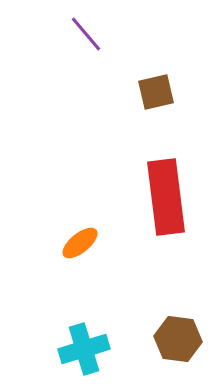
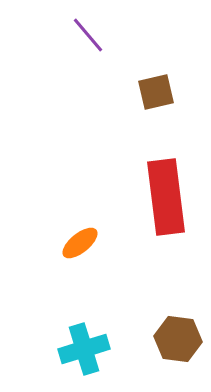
purple line: moved 2 px right, 1 px down
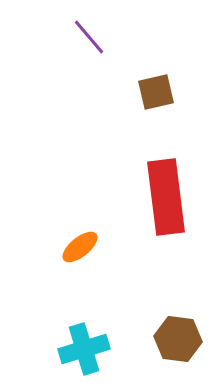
purple line: moved 1 px right, 2 px down
orange ellipse: moved 4 px down
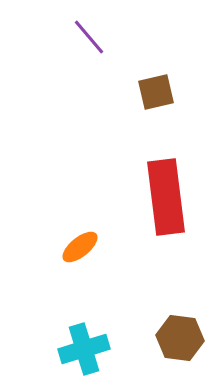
brown hexagon: moved 2 px right, 1 px up
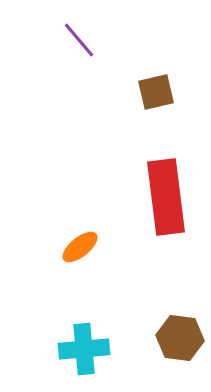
purple line: moved 10 px left, 3 px down
cyan cross: rotated 12 degrees clockwise
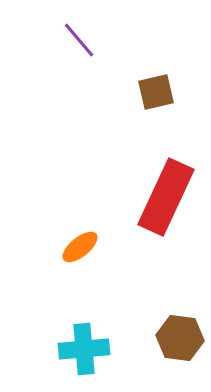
red rectangle: rotated 32 degrees clockwise
